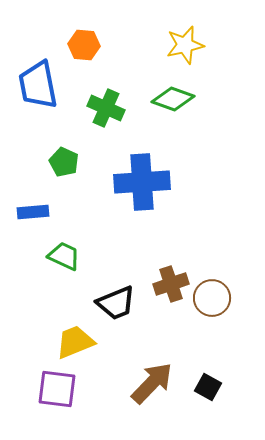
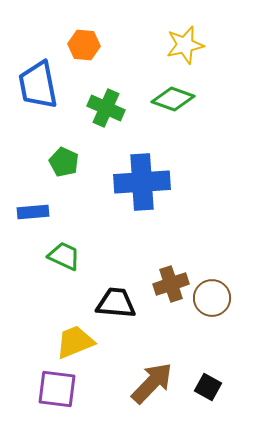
black trapezoid: rotated 153 degrees counterclockwise
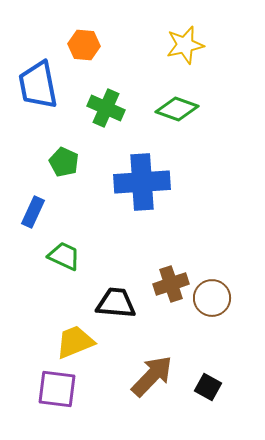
green diamond: moved 4 px right, 10 px down
blue rectangle: rotated 60 degrees counterclockwise
brown arrow: moved 7 px up
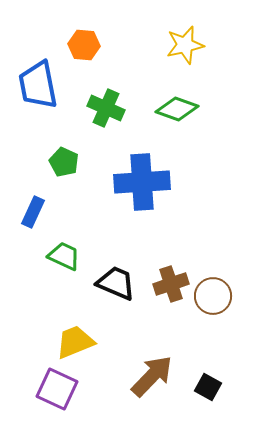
brown circle: moved 1 px right, 2 px up
black trapezoid: moved 20 px up; rotated 18 degrees clockwise
purple square: rotated 18 degrees clockwise
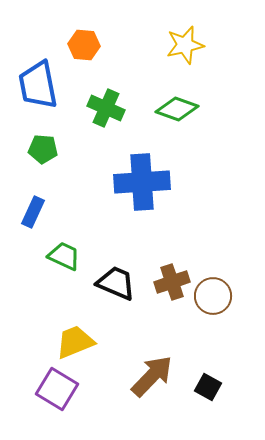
green pentagon: moved 21 px left, 13 px up; rotated 20 degrees counterclockwise
brown cross: moved 1 px right, 2 px up
purple square: rotated 6 degrees clockwise
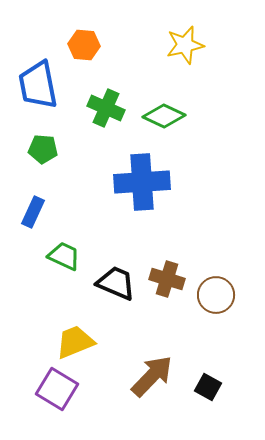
green diamond: moved 13 px left, 7 px down; rotated 6 degrees clockwise
brown cross: moved 5 px left, 3 px up; rotated 36 degrees clockwise
brown circle: moved 3 px right, 1 px up
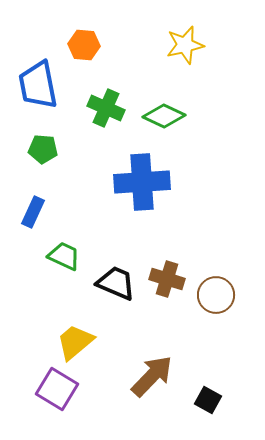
yellow trapezoid: rotated 18 degrees counterclockwise
black square: moved 13 px down
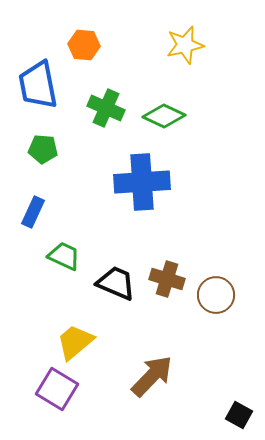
black square: moved 31 px right, 15 px down
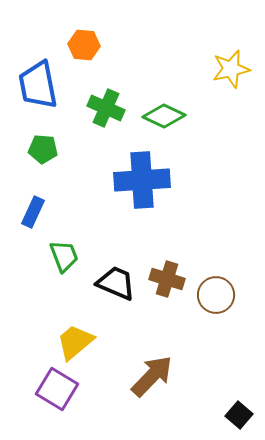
yellow star: moved 46 px right, 24 px down
blue cross: moved 2 px up
green trapezoid: rotated 44 degrees clockwise
black square: rotated 12 degrees clockwise
